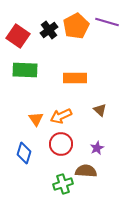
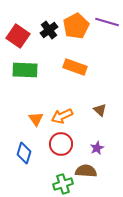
orange rectangle: moved 11 px up; rotated 20 degrees clockwise
orange arrow: moved 1 px right
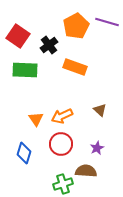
black cross: moved 15 px down
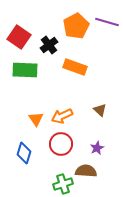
red square: moved 1 px right, 1 px down
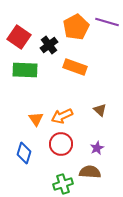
orange pentagon: moved 1 px down
brown semicircle: moved 4 px right, 1 px down
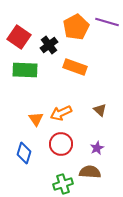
orange arrow: moved 1 px left, 3 px up
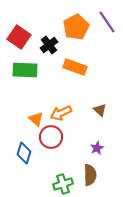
purple line: rotated 40 degrees clockwise
orange triangle: rotated 14 degrees counterclockwise
red circle: moved 10 px left, 7 px up
brown semicircle: moved 3 px down; rotated 85 degrees clockwise
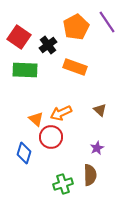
black cross: moved 1 px left
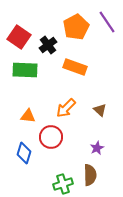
orange arrow: moved 5 px right, 5 px up; rotated 20 degrees counterclockwise
orange triangle: moved 8 px left, 3 px up; rotated 35 degrees counterclockwise
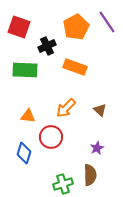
red square: moved 10 px up; rotated 15 degrees counterclockwise
black cross: moved 1 px left, 1 px down; rotated 12 degrees clockwise
